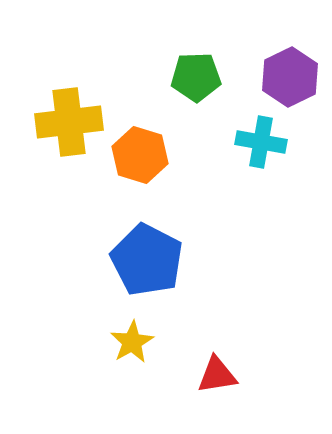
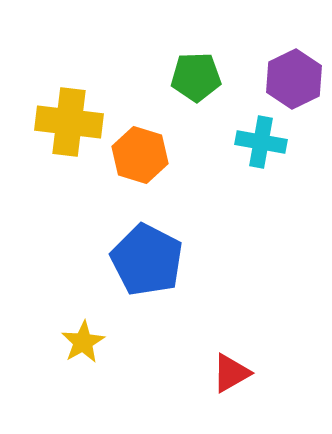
purple hexagon: moved 4 px right, 2 px down
yellow cross: rotated 14 degrees clockwise
yellow star: moved 49 px left
red triangle: moved 14 px right, 2 px up; rotated 21 degrees counterclockwise
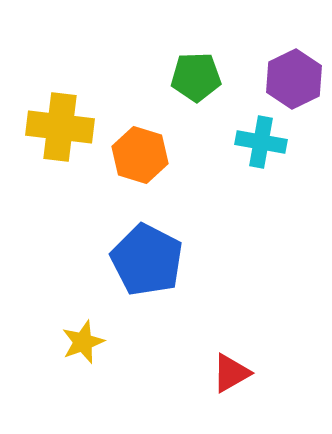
yellow cross: moved 9 px left, 5 px down
yellow star: rotated 9 degrees clockwise
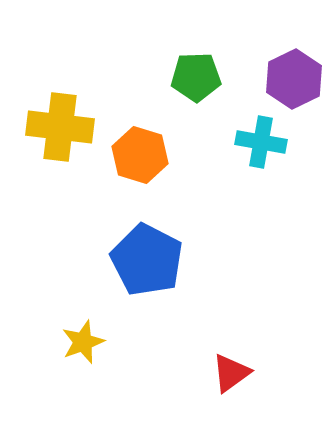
red triangle: rotated 6 degrees counterclockwise
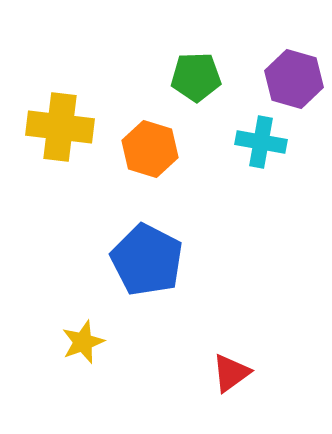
purple hexagon: rotated 18 degrees counterclockwise
orange hexagon: moved 10 px right, 6 px up
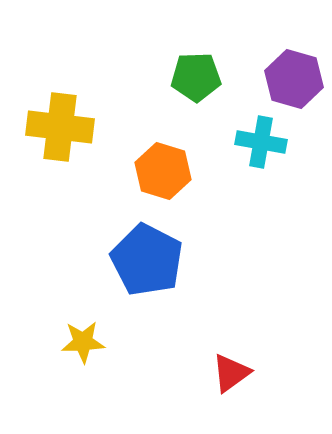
orange hexagon: moved 13 px right, 22 px down
yellow star: rotated 18 degrees clockwise
